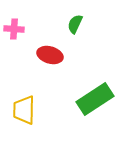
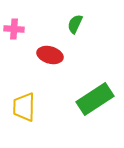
yellow trapezoid: moved 3 px up
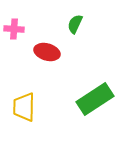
red ellipse: moved 3 px left, 3 px up
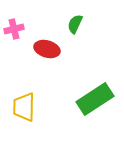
pink cross: rotated 18 degrees counterclockwise
red ellipse: moved 3 px up
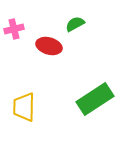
green semicircle: rotated 36 degrees clockwise
red ellipse: moved 2 px right, 3 px up
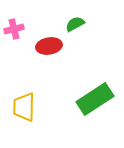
red ellipse: rotated 25 degrees counterclockwise
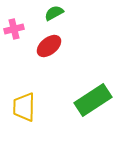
green semicircle: moved 21 px left, 11 px up
red ellipse: rotated 30 degrees counterclockwise
green rectangle: moved 2 px left, 1 px down
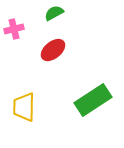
red ellipse: moved 4 px right, 4 px down
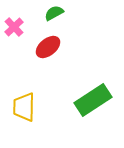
pink cross: moved 2 px up; rotated 30 degrees counterclockwise
red ellipse: moved 5 px left, 3 px up
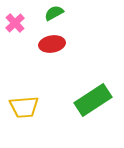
pink cross: moved 1 px right, 4 px up
red ellipse: moved 4 px right, 3 px up; rotated 30 degrees clockwise
yellow trapezoid: rotated 96 degrees counterclockwise
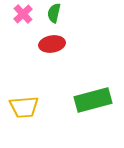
green semicircle: rotated 48 degrees counterclockwise
pink cross: moved 8 px right, 9 px up
green rectangle: rotated 18 degrees clockwise
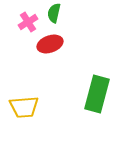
pink cross: moved 5 px right, 8 px down; rotated 12 degrees clockwise
red ellipse: moved 2 px left; rotated 10 degrees counterclockwise
green rectangle: moved 4 px right, 6 px up; rotated 60 degrees counterclockwise
